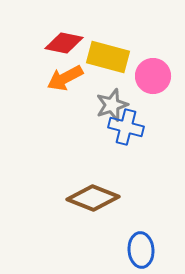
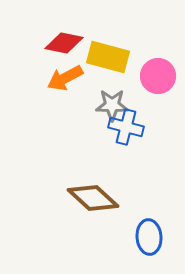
pink circle: moved 5 px right
gray star: rotated 20 degrees clockwise
brown diamond: rotated 21 degrees clockwise
blue ellipse: moved 8 px right, 13 px up
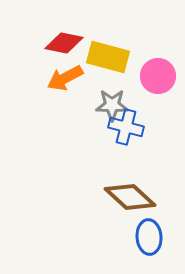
brown diamond: moved 37 px right, 1 px up
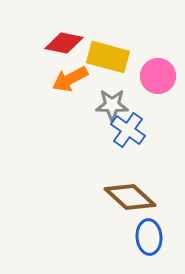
orange arrow: moved 5 px right, 1 px down
blue cross: moved 2 px right, 3 px down; rotated 20 degrees clockwise
